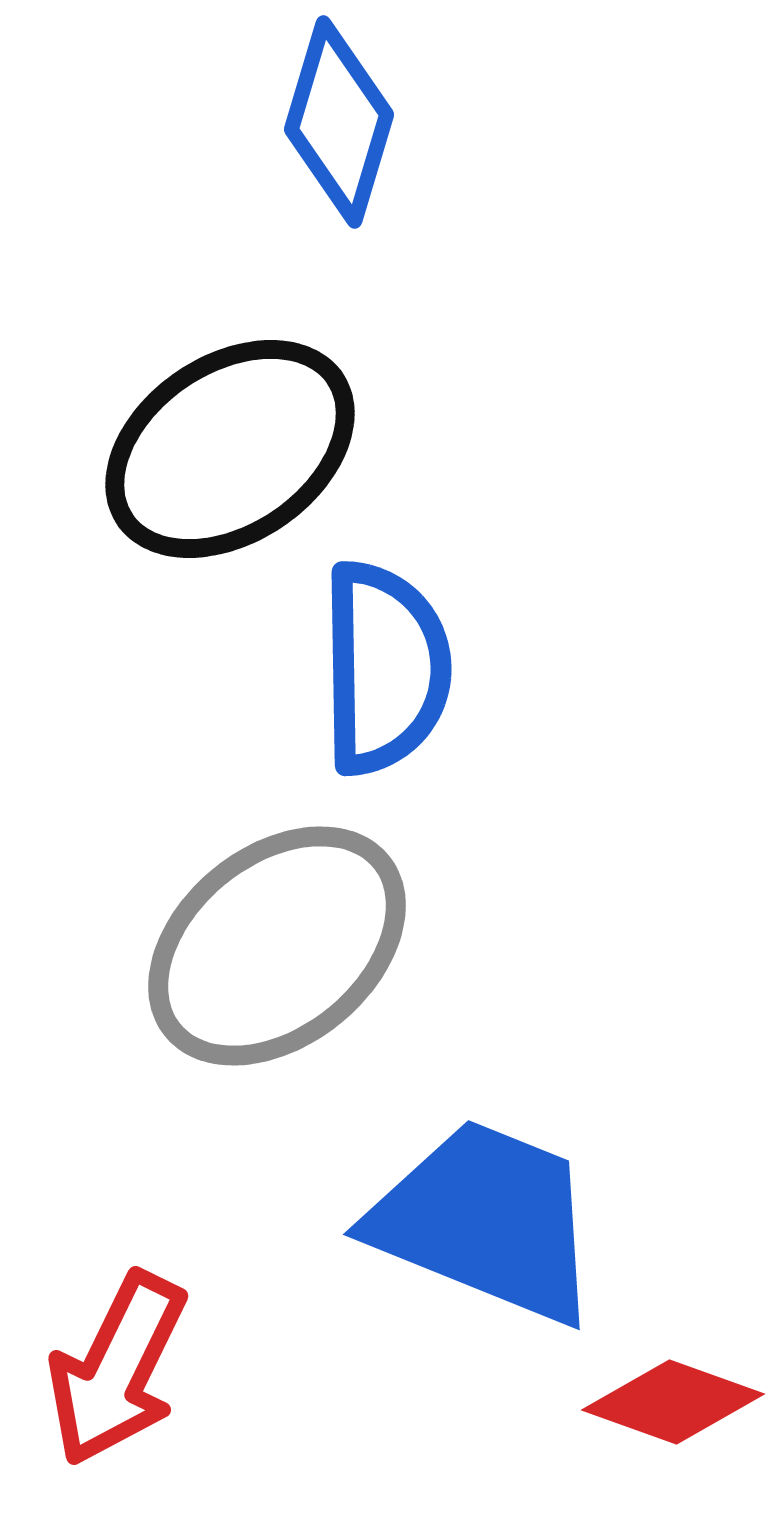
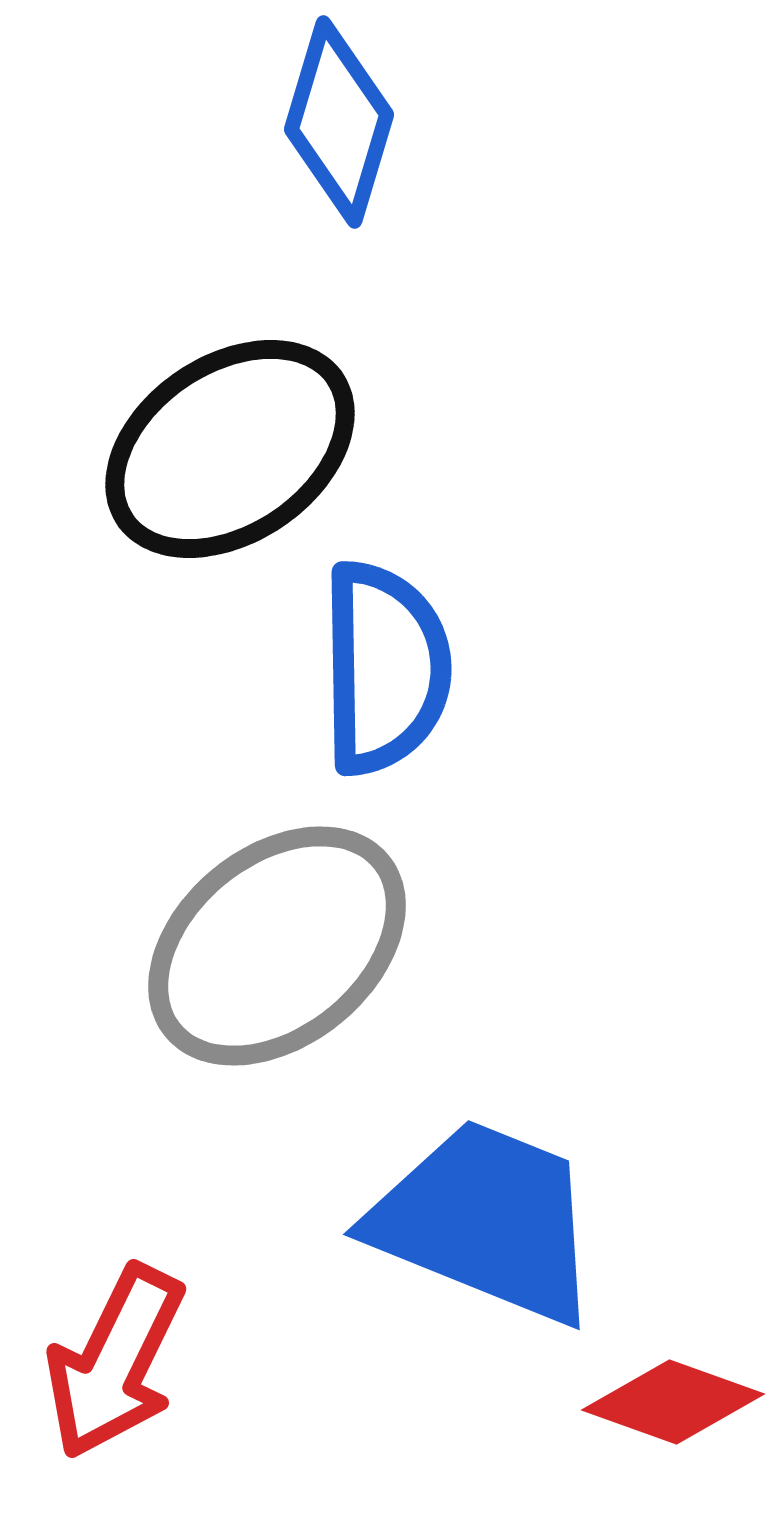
red arrow: moved 2 px left, 7 px up
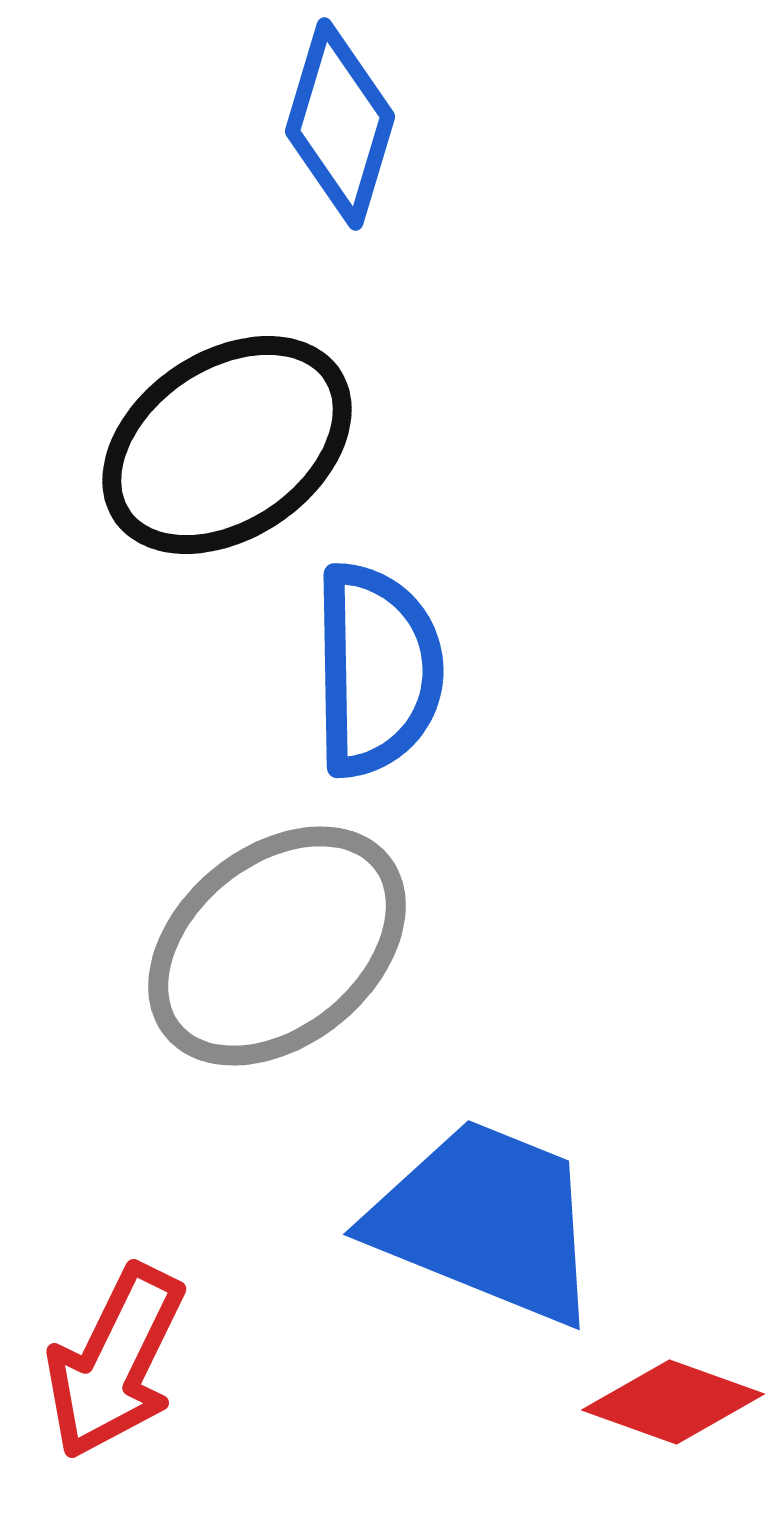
blue diamond: moved 1 px right, 2 px down
black ellipse: moved 3 px left, 4 px up
blue semicircle: moved 8 px left, 2 px down
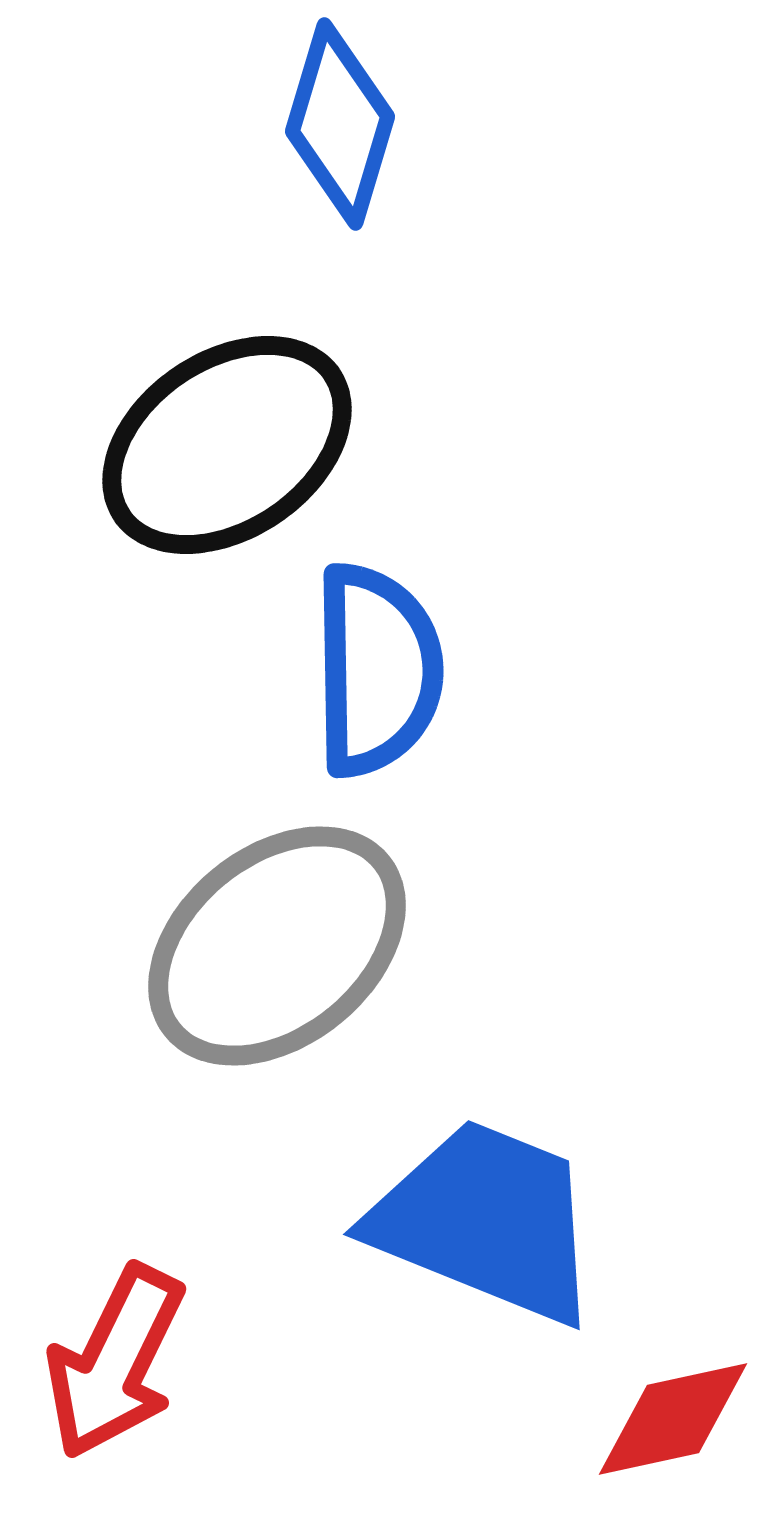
red diamond: moved 17 px down; rotated 32 degrees counterclockwise
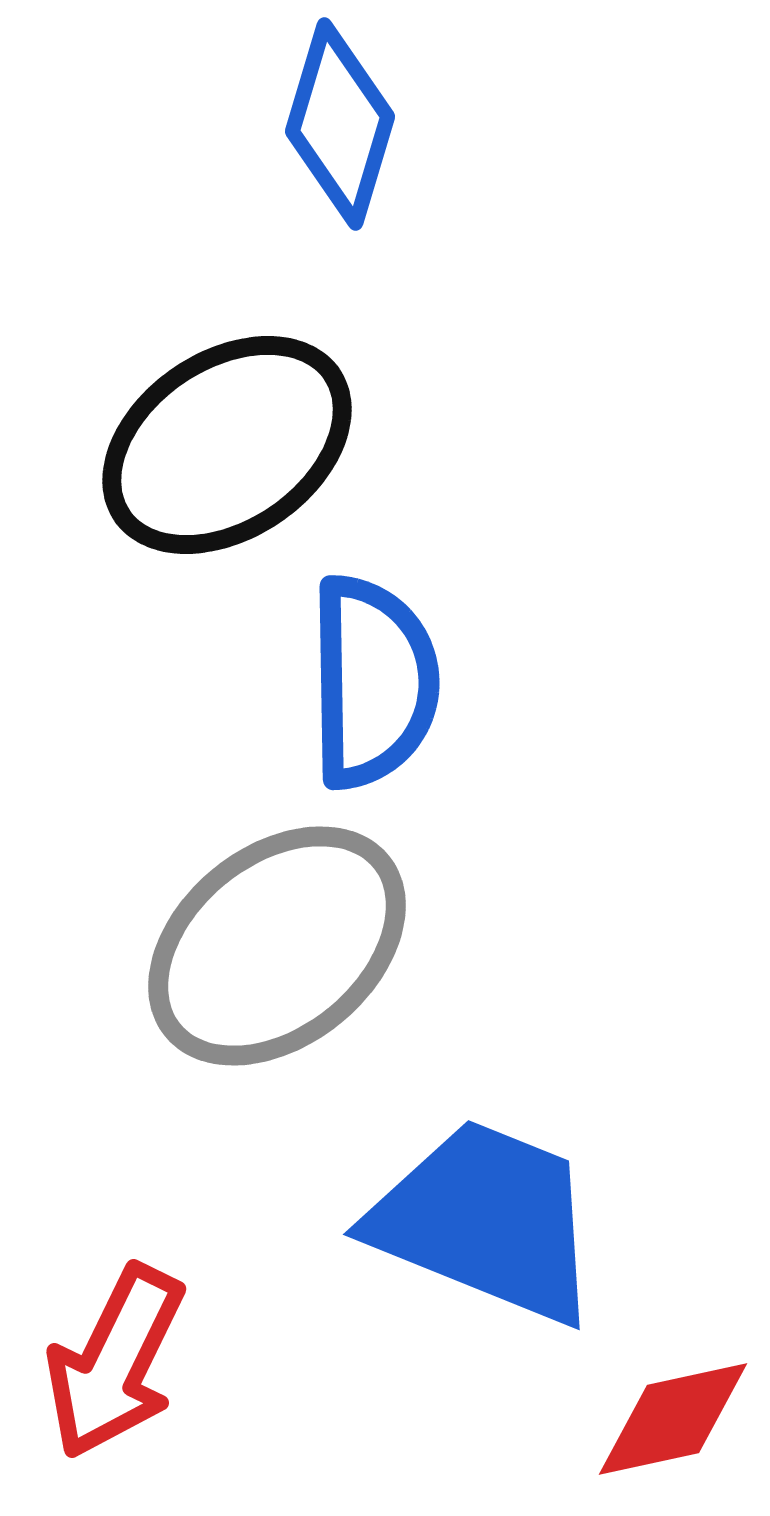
blue semicircle: moved 4 px left, 12 px down
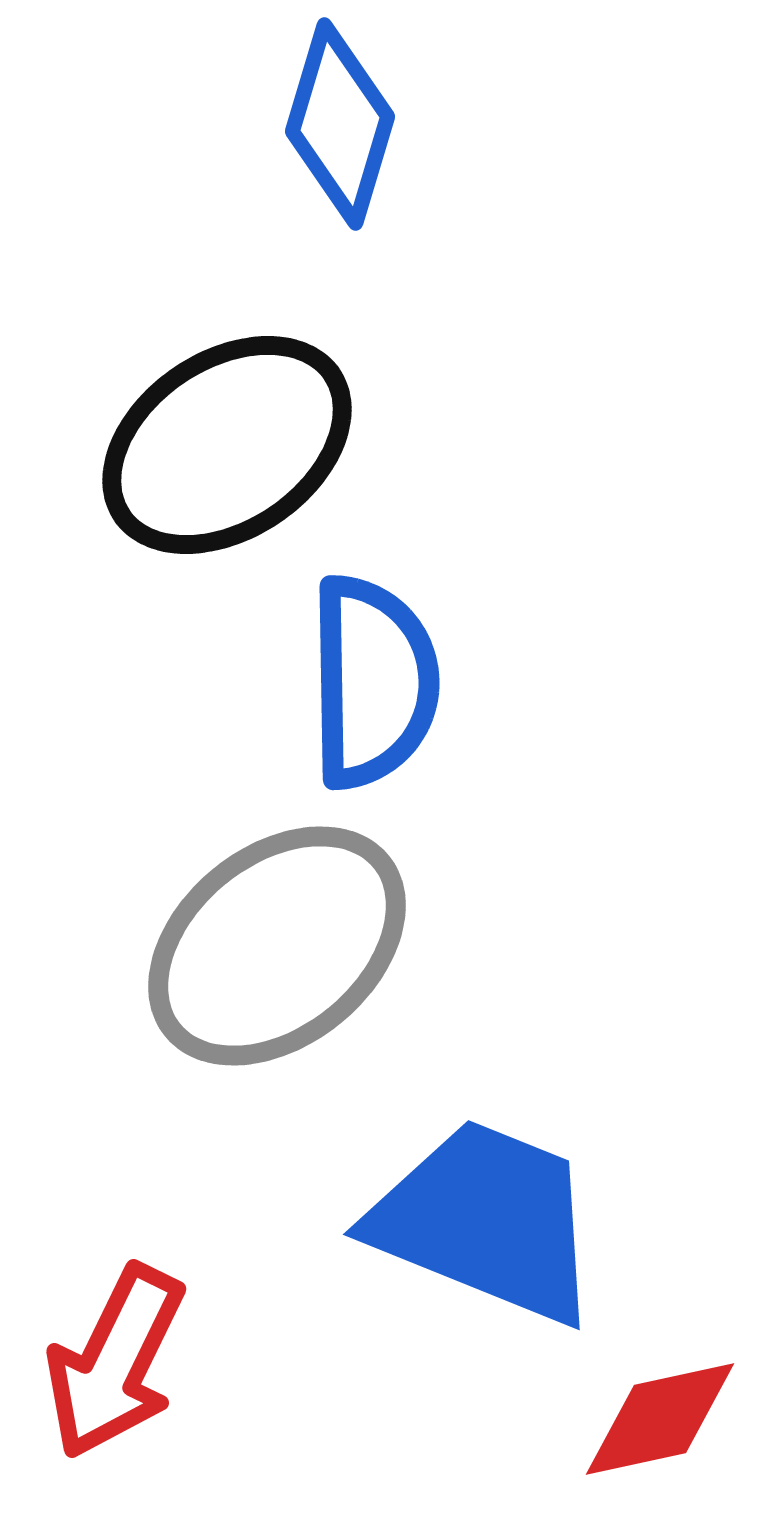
red diamond: moved 13 px left
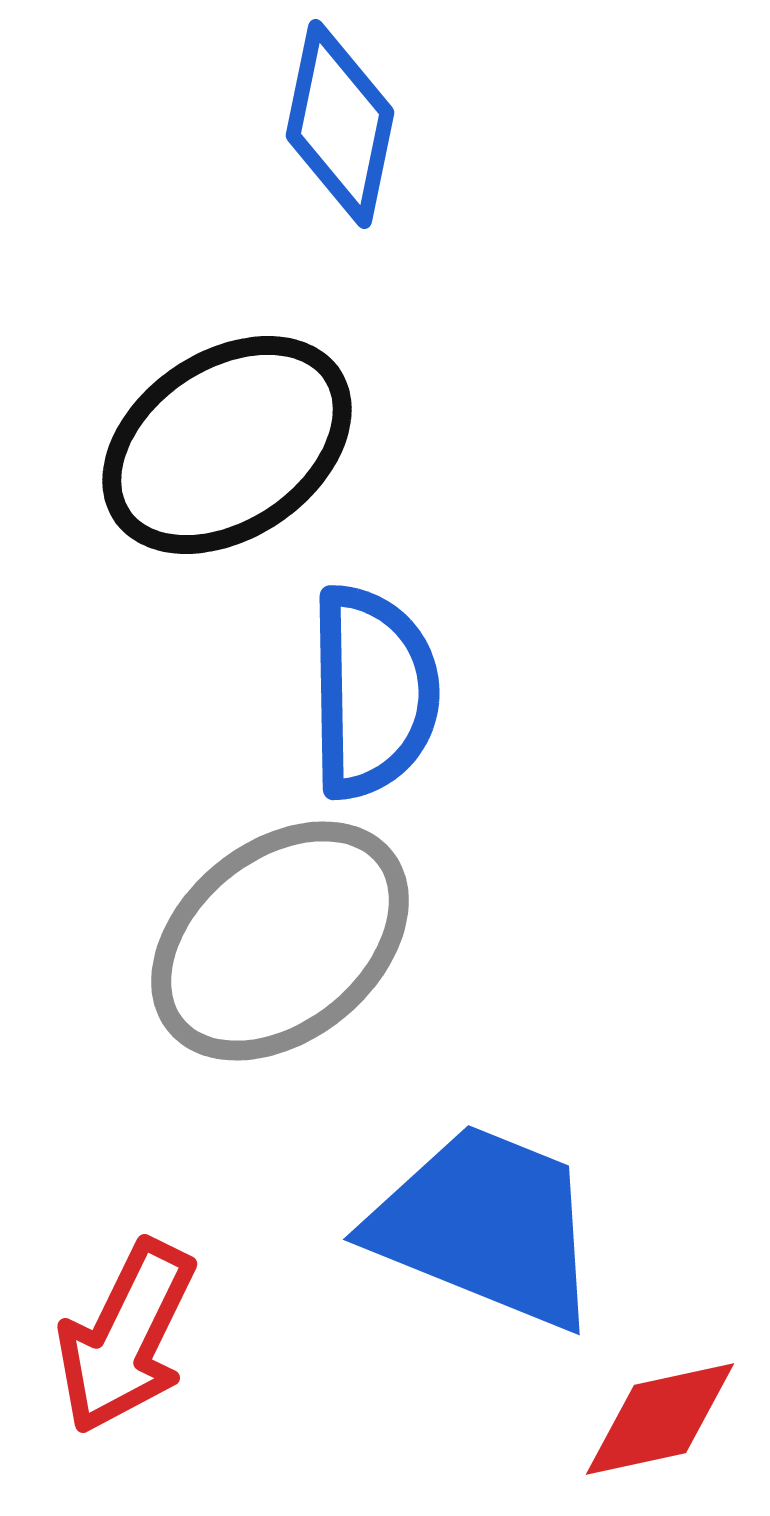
blue diamond: rotated 5 degrees counterclockwise
blue semicircle: moved 10 px down
gray ellipse: moved 3 px right, 5 px up
blue trapezoid: moved 5 px down
red arrow: moved 11 px right, 25 px up
